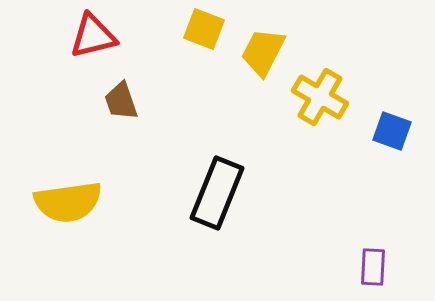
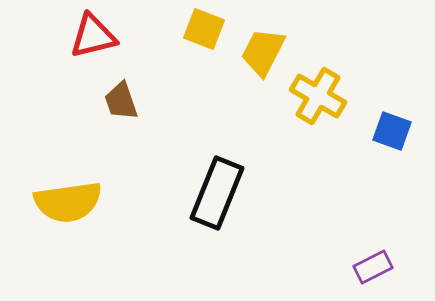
yellow cross: moved 2 px left, 1 px up
purple rectangle: rotated 60 degrees clockwise
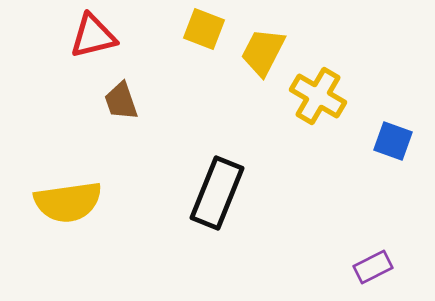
blue square: moved 1 px right, 10 px down
